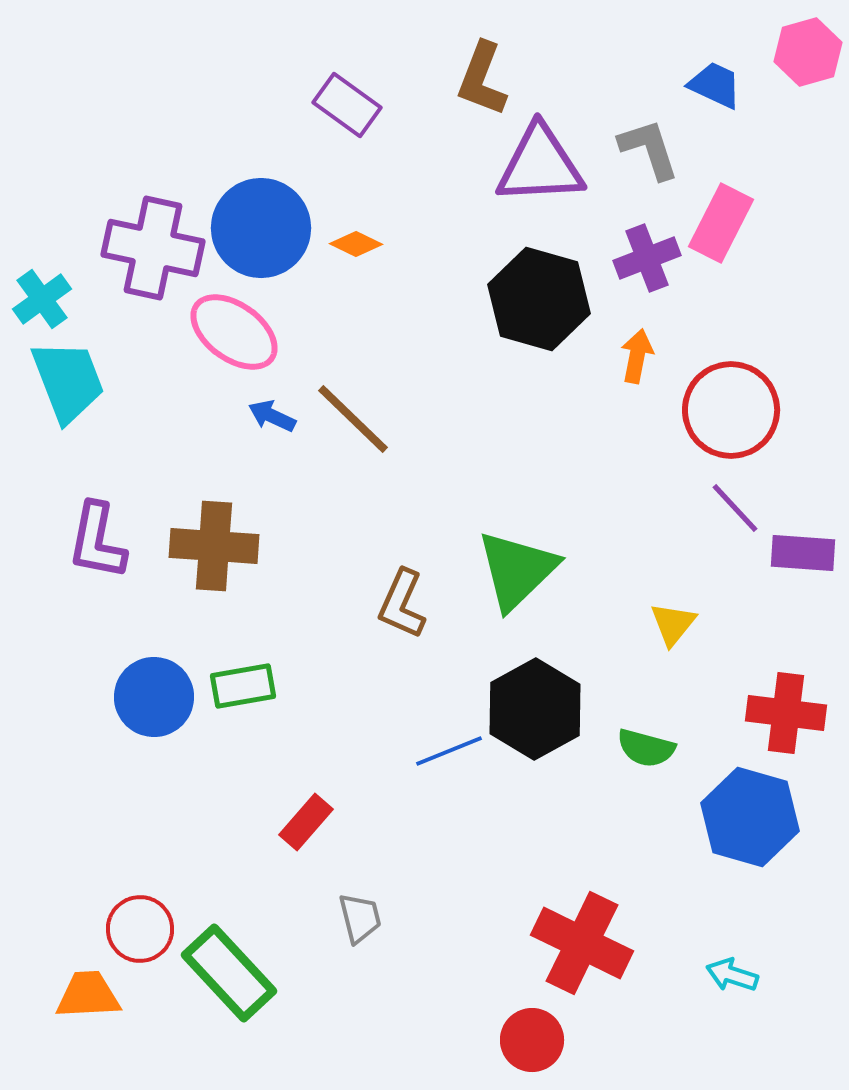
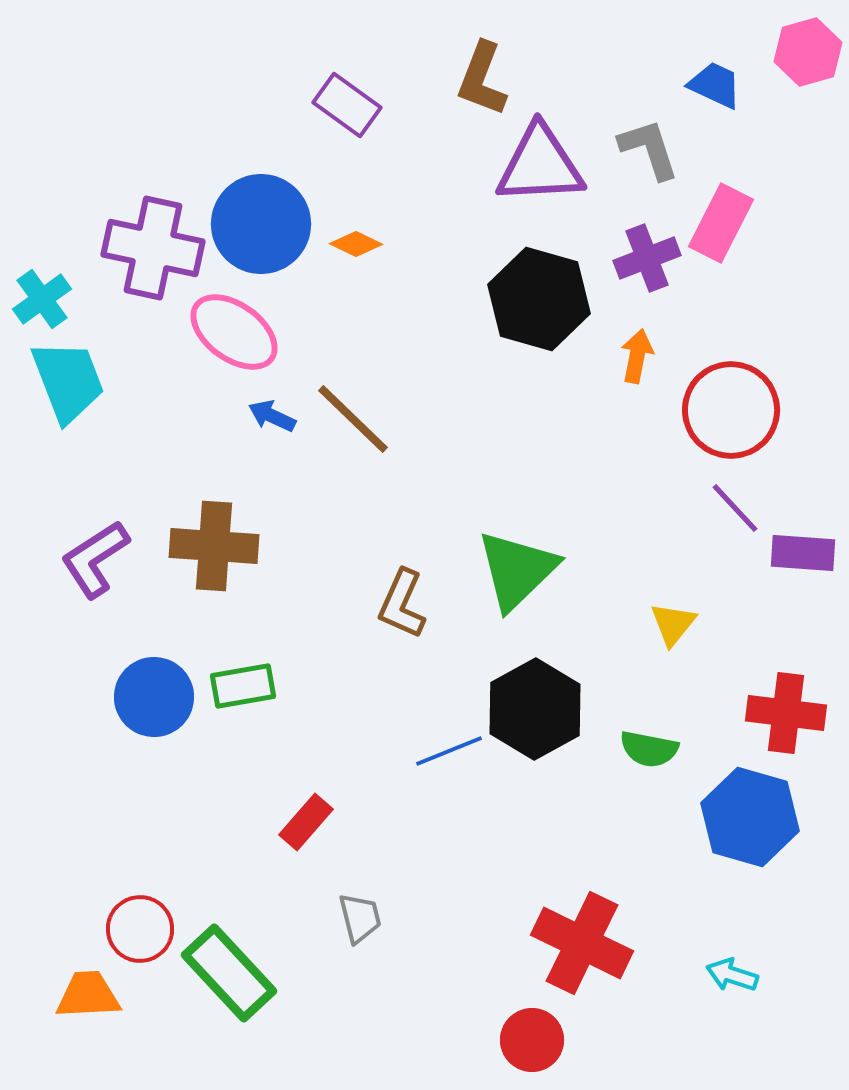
blue circle at (261, 228): moved 4 px up
purple L-shape at (97, 541): moved 2 px left, 18 px down; rotated 46 degrees clockwise
green semicircle at (646, 748): moved 3 px right, 1 px down; rotated 4 degrees counterclockwise
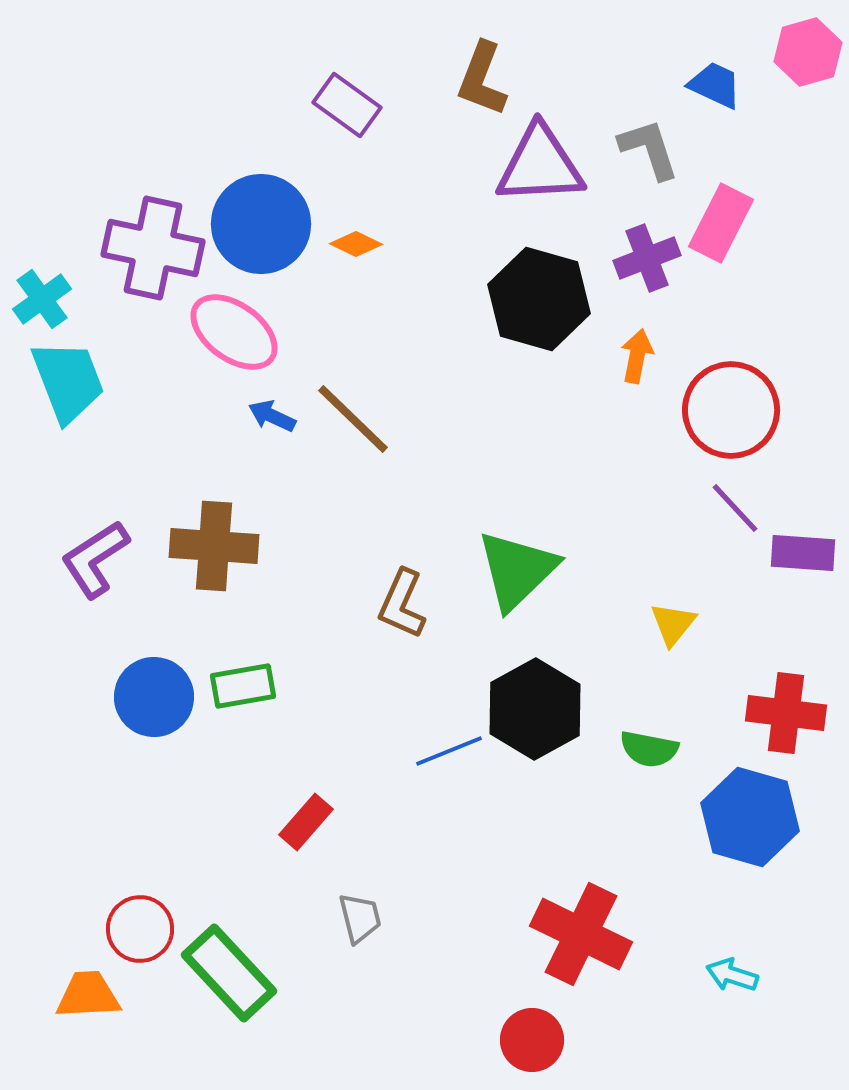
red cross at (582, 943): moved 1 px left, 9 px up
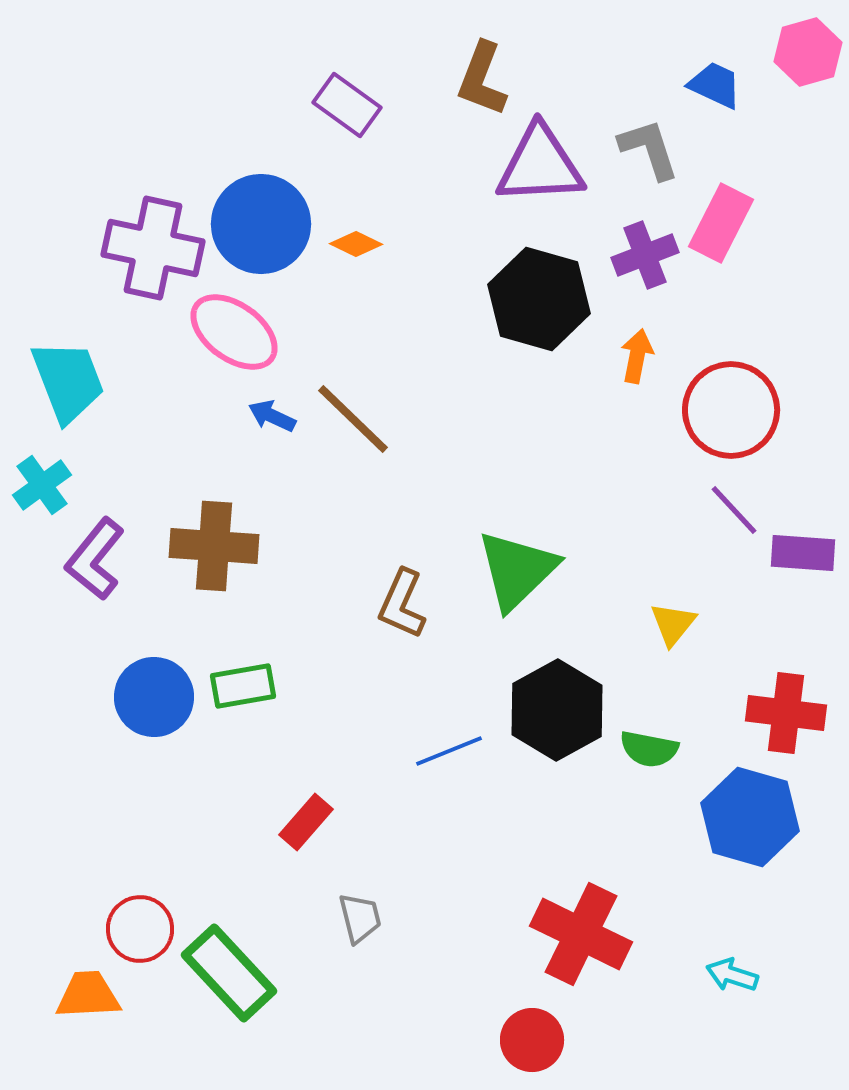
purple cross at (647, 258): moved 2 px left, 3 px up
cyan cross at (42, 299): moved 186 px down
purple line at (735, 508): moved 1 px left, 2 px down
purple L-shape at (95, 559): rotated 18 degrees counterclockwise
black hexagon at (535, 709): moved 22 px right, 1 px down
